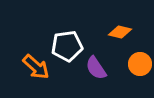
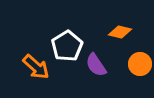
white pentagon: rotated 24 degrees counterclockwise
purple semicircle: moved 3 px up
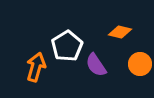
orange arrow: rotated 116 degrees counterclockwise
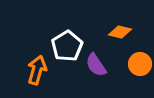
orange arrow: moved 1 px right, 3 px down
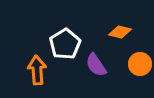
white pentagon: moved 2 px left, 2 px up
orange arrow: rotated 20 degrees counterclockwise
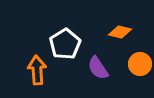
purple semicircle: moved 2 px right, 3 px down
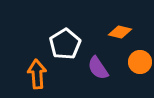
orange circle: moved 2 px up
orange arrow: moved 4 px down
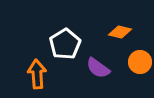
purple semicircle: rotated 20 degrees counterclockwise
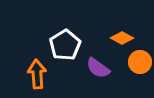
orange diamond: moved 2 px right, 6 px down; rotated 15 degrees clockwise
white pentagon: moved 1 px down
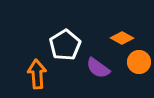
orange circle: moved 1 px left
